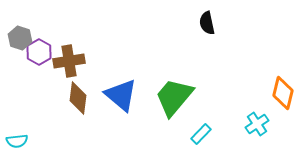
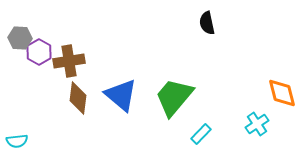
gray hexagon: rotated 15 degrees counterclockwise
orange diamond: moved 1 px left; rotated 28 degrees counterclockwise
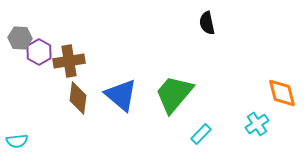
green trapezoid: moved 3 px up
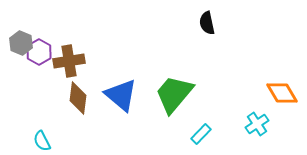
gray hexagon: moved 1 px right, 5 px down; rotated 20 degrees clockwise
orange diamond: rotated 16 degrees counterclockwise
cyan semicircle: moved 25 px right; rotated 70 degrees clockwise
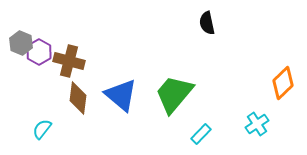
brown cross: rotated 24 degrees clockwise
orange diamond: moved 1 px right, 10 px up; rotated 76 degrees clockwise
cyan semicircle: moved 12 px up; rotated 65 degrees clockwise
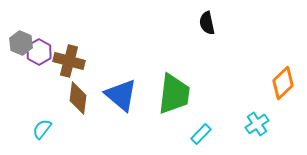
green trapezoid: rotated 147 degrees clockwise
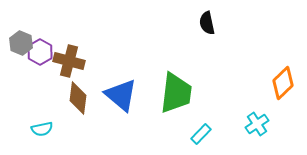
purple hexagon: moved 1 px right
green trapezoid: moved 2 px right, 1 px up
cyan semicircle: rotated 140 degrees counterclockwise
